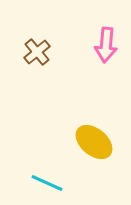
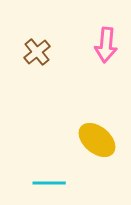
yellow ellipse: moved 3 px right, 2 px up
cyan line: moved 2 px right; rotated 24 degrees counterclockwise
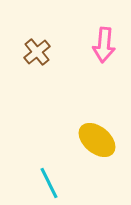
pink arrow: moved 2 px left
cyan line: rotated 64 degrees clockwise
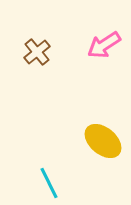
pink arrow: rotated 52 degrees clockwise
yellow ellipse: moved 6 px right, 1 px down
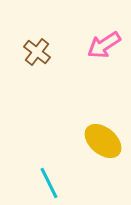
brown cross: rotated 12 degrees counterclockwise
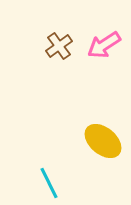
brown cross: moved 22 px right, 6 px up; rotated 16 degrees clockwise
